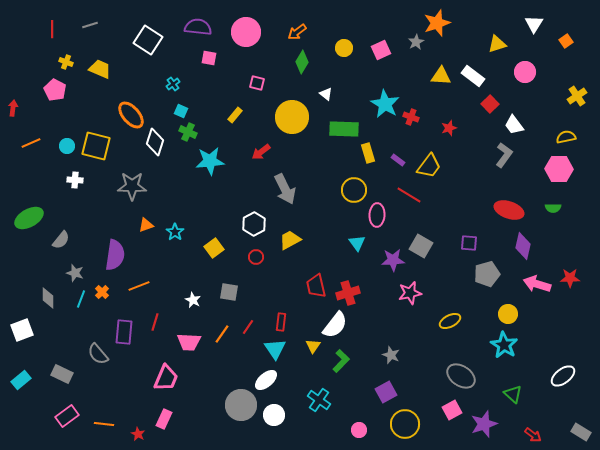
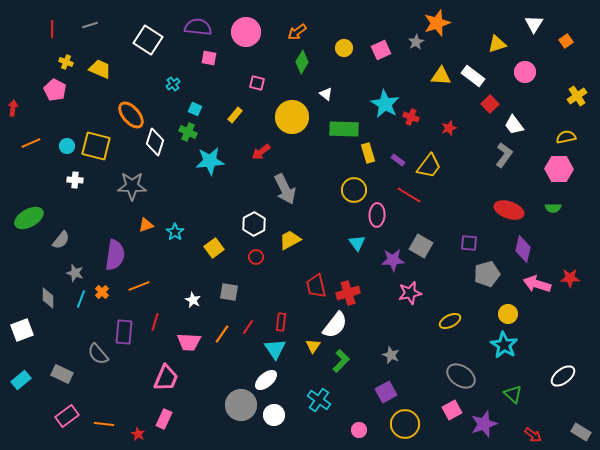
cyan square at (181, 111): moved 14 px right, 2 px up
purple diamond at (523, 246): moved 3 px down
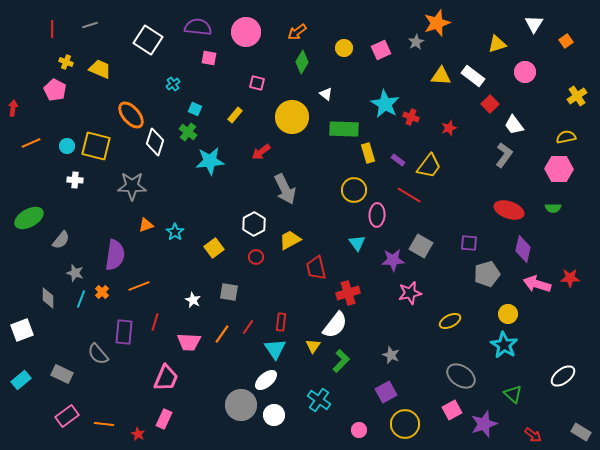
green cross at (188, 132): rotated 12 degrees clockwise
red trapezoid at (316, 286): moved 18 px up
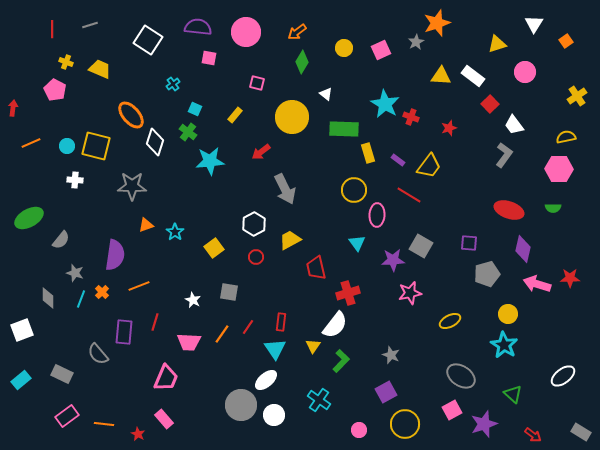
pink rectangle at (164, 419): rotated 66 degrees counterclockwise
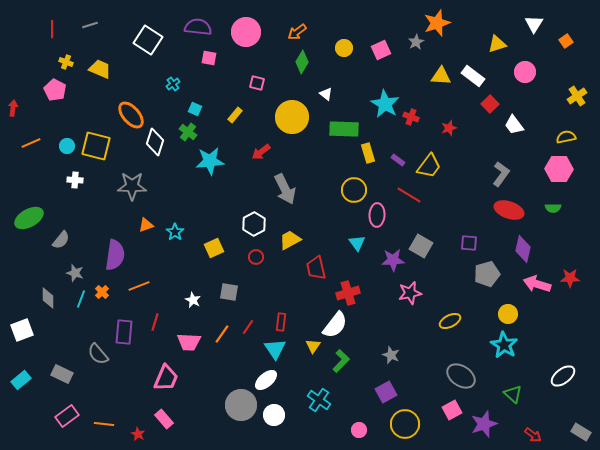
gray L-shape at (504, 155): moved 3 px left, 19 px down
yellow square at (214, 248): rotated 12 degrees clockwise
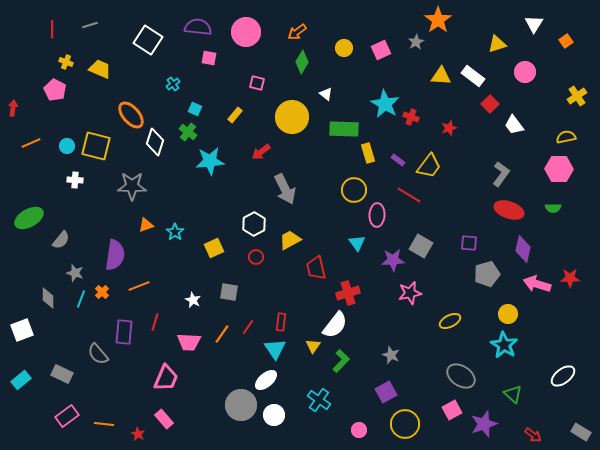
orange star at (437, 23): moved 1 px right, 3 px up; rotated 16 degrees counterclockwise
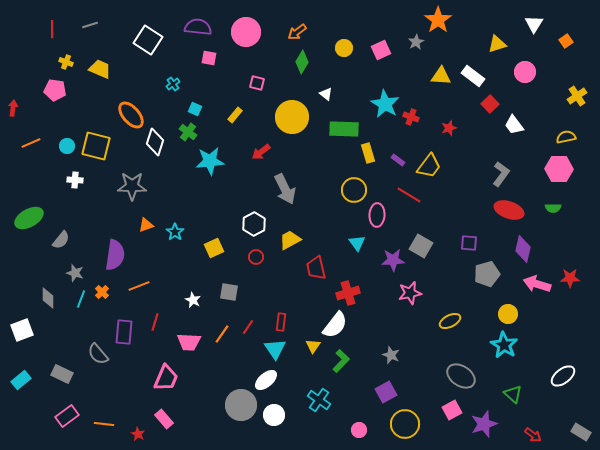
pink pentagon at (55, 90): rotated 20 degrees counterclockwise
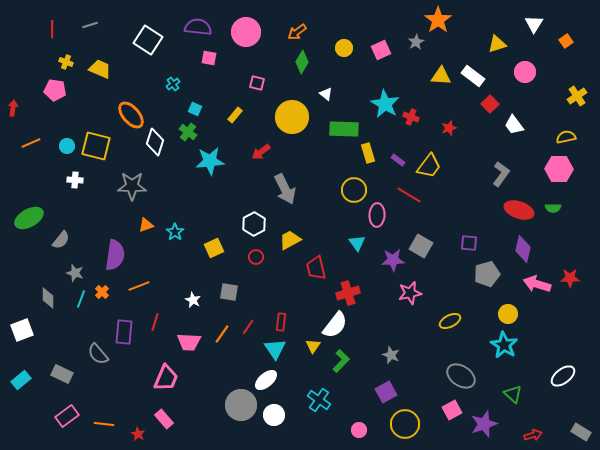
red ellipse at (509, 210): moved 10 px right
red arrow at (533, 435): rotated 54 degrees counterclockwise
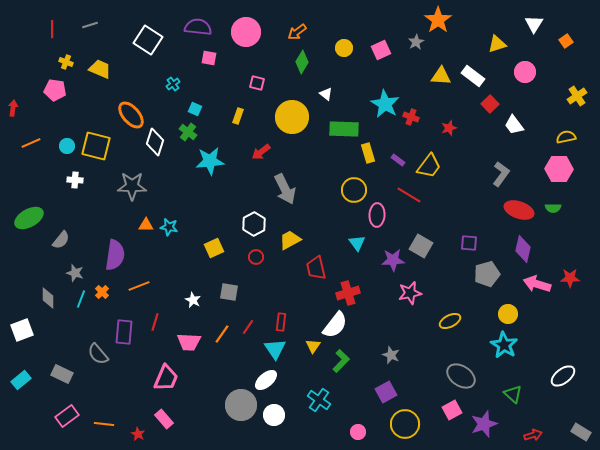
yellow rectangle at (235, 115): moved 3 px right, 1 px down; rotated 21 degrees counterclockwise
orange triangle at (146, 225): rotated 21 degrees clockwise
cyan star at (175, 232): moved 6 px left, 5 px up; rotated 24 degrees counterclockwise
pink circle at (359, 430): moved 1 px left, 2 px down
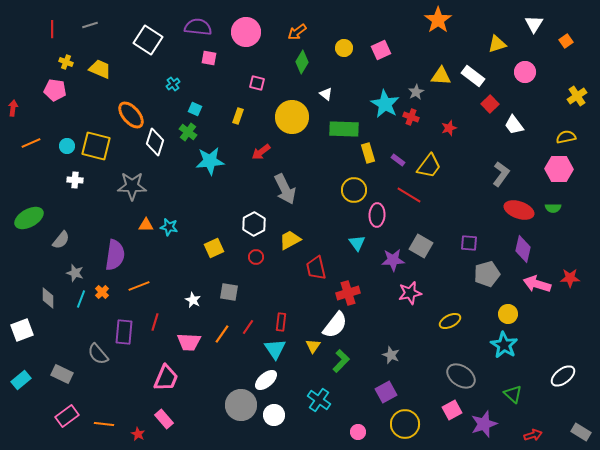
gray star at (416, 42): moved 50 px down
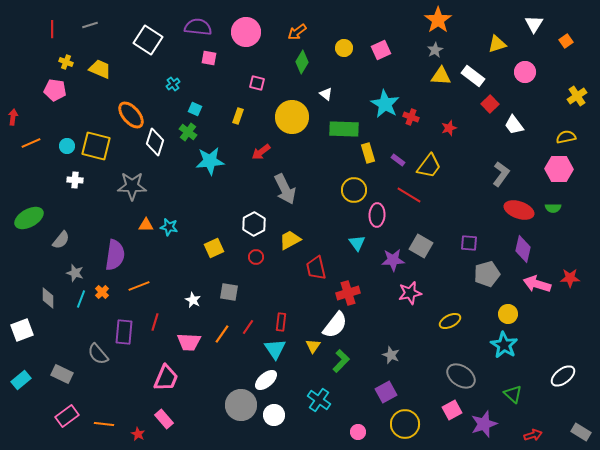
gray star at (416, 92): moved 19 px right, 42 px up
red arrow at (13, 108): moved 9 px down
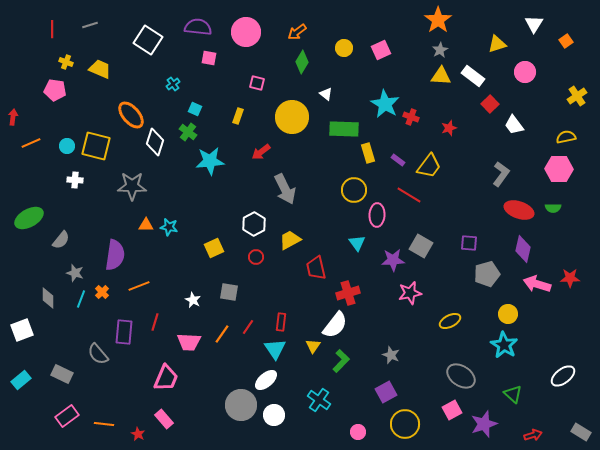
gray star at (435, 50): moved 5 px right
